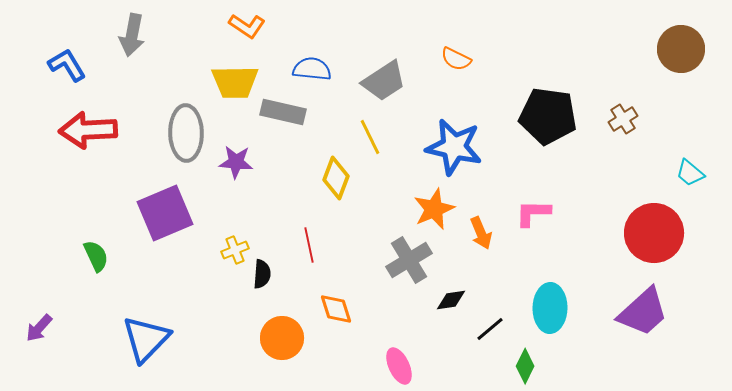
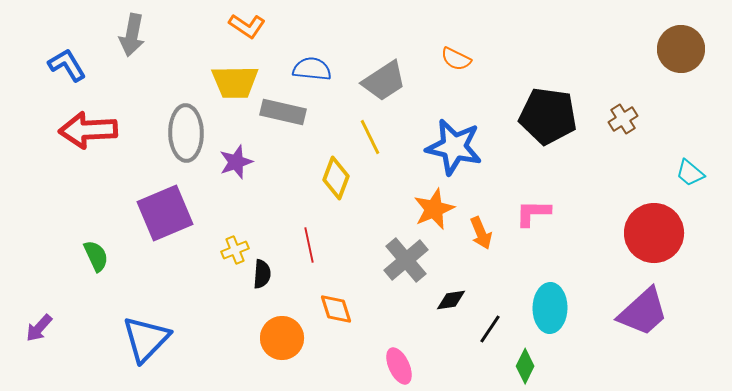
purple star: rotated 24 degrees counterclockwise
gray cross: moved 3 px left; rotated 9 degrees counterclockwise
black line: rotated 16 degrees counterclockwise
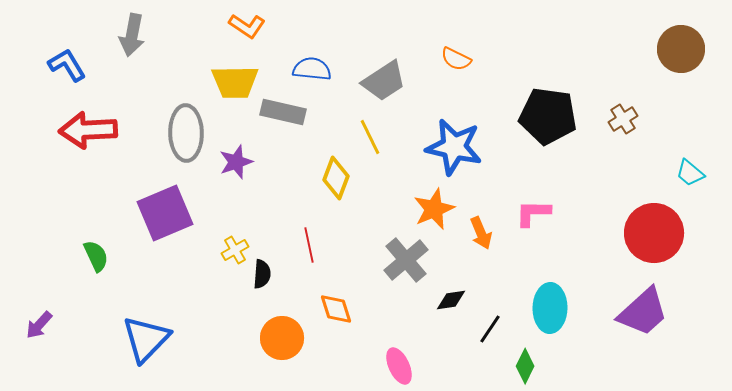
yellow cross: rotated 8 degrees counterclockwise
purple arrow: moved 3 px up
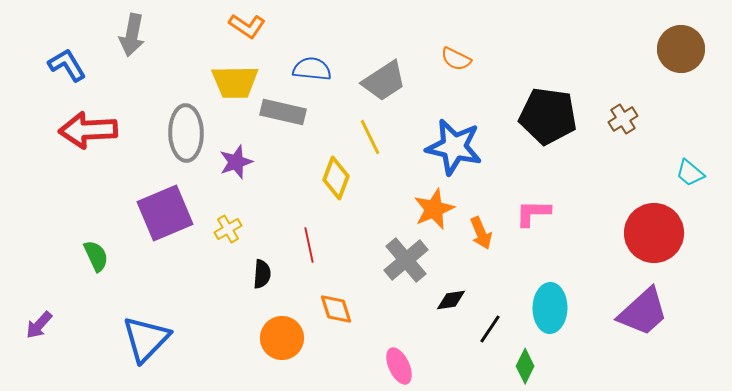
yellow cross: moved 7 px left, 21 px up
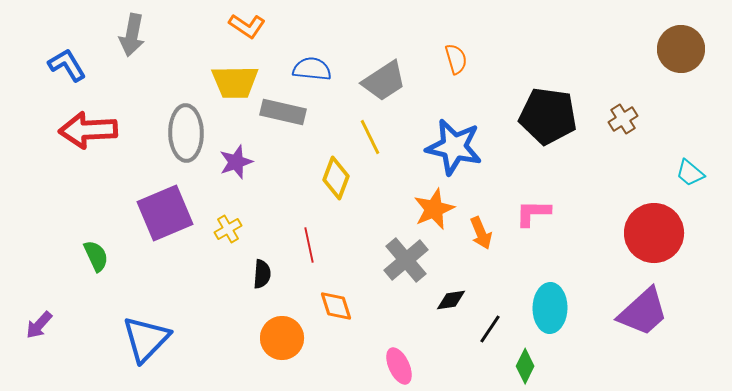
orange semicircle: rotated 132 degrees counterclockwise
orange diamond: moved 3 px up
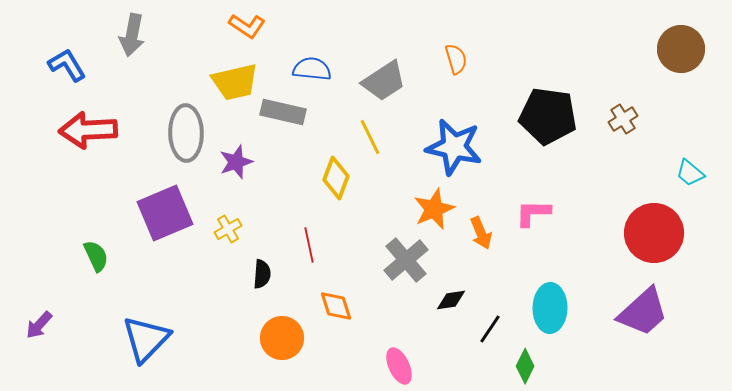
yellow trapezoid: rotated 12 degrees counterclockwise
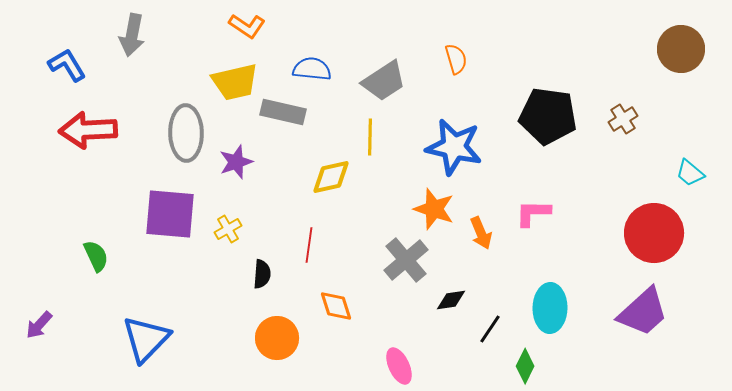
yellow line: rotated 27 degrees clockwise
yellow diamond: moved 5 px left, 1 px up; rotated 57 degrees clockwise
orange star: rotated 30 degrees counterclockwise
purple square: moved 5 px right, 1 px down; rotated 28 degrees clockwise
red line: rotated 20 degrees clockwise
orange circle: moved 5 px left
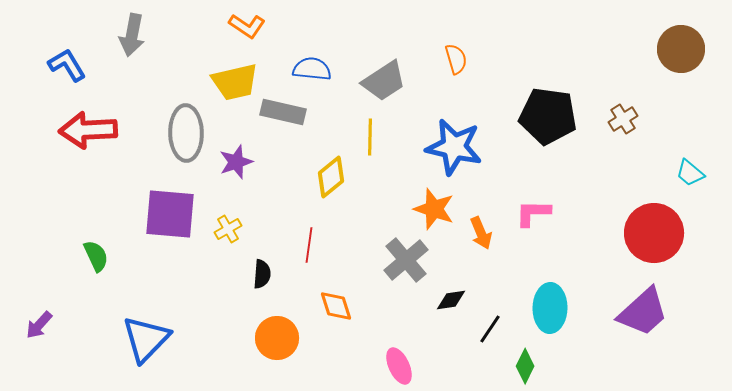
yellow diamond: rotated 27 degrees counterclockwise
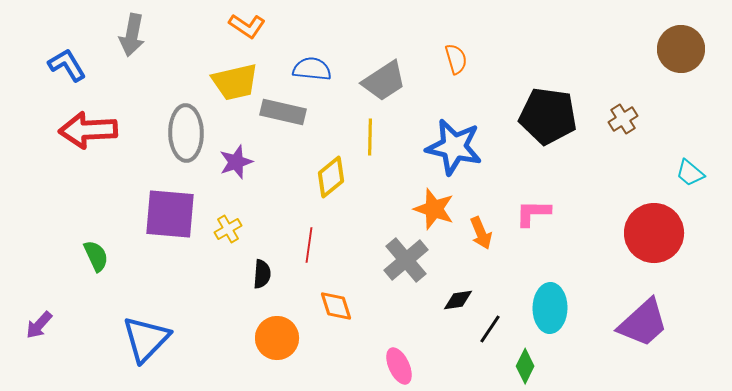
black diamond: moved 7 px right
purple trapezoid: moved 11 px down
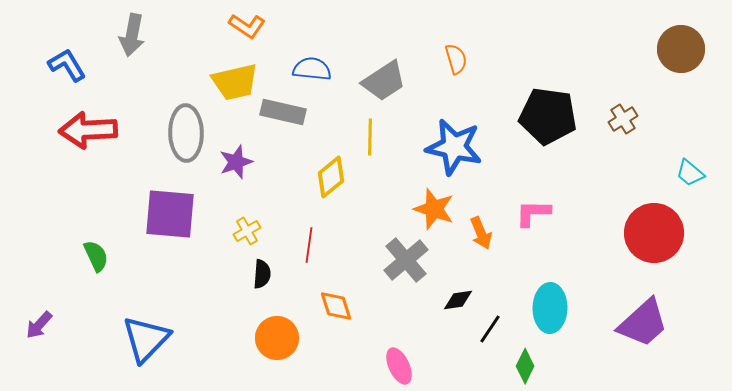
yellow cross: moved 19 px right, 2 px down
